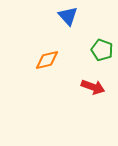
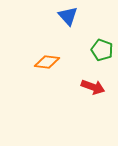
orange diamond: moved 2 px down; rotated 20 degrees clockwise
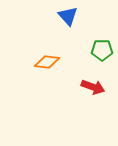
green pentagon: rotated 20 degrees counterclockwise
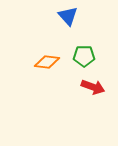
green pentagon: moved 18 px left, 6 px down
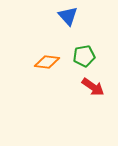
green pentagon: rotated 10 degrees counterclockwise
red arrow: rotated 15 degrees clockwise
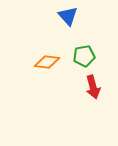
red arrow: rotated 40 degrees clockwise
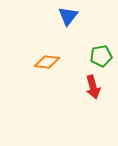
blue triangle: rotated 20 degrees clockwise
green pentagon: moved 17 px right
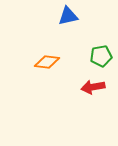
blue triangle: rotated 40 degrees clockwise
red arrow: rotated 95 degrees clockwise
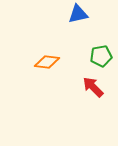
blue triangle: moved 10 px right, 2 px up
red arrow: rotated 55 degrees clockwise
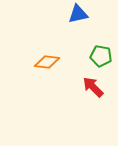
green pentagon: rotated 20 degrees clockwise
